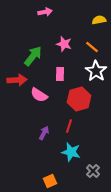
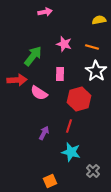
orange line: rotated 24 degrees counterclockwise
pink semicircle: moved 2 px up
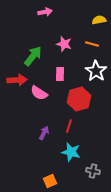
orange line: moved 3 px up
gray cross: rotated 32 degrees counterclockwise
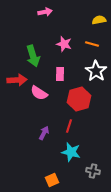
green arrow: rotated 125 degrees clockwise
orange square: moved 2 px right, 1 px up
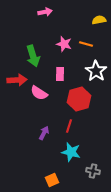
orange line: moved 6 px left
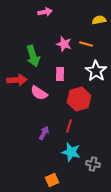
gray cross: moved 7 px up
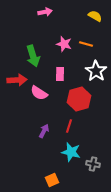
yellow semicircle: moved 4 px left, 4 px up; rotated 40 degrees clockwise
purple arrow: moved 2 px up
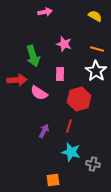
orange line: moved 11 px right, 5 px down
orange square: moved 1 px right; rotated 16 degrees clockwise
